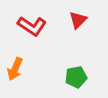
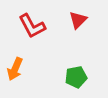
red L-shape: rotated 28 degrees clockwise
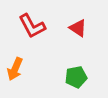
red triangle: moved 8 px down; rotated 42 degrees counterclockwise
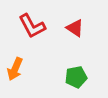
red triangle: moved 3 px left
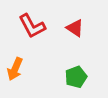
green pentagon: rotated 10 degrees counterclockwise
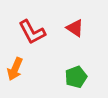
red L-shape: moved 6 px down
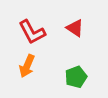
orange arrow: moved 12 px right, 3 px up
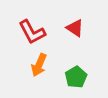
orange arrow: moved 12 px right, 1 px up
green pentagon: rotated 10 degrees counterclockwise
